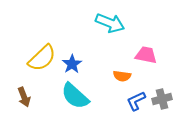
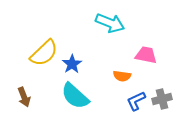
yellow semicircle: moved 2 px right, 5 px up
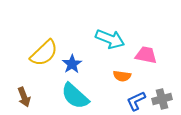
cyan arrow: moved 16 px down
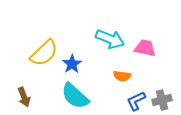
pink trapezoid: moved 1 px left, 7 px up
gray cross: moved 1 px down
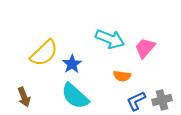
pink trapezoid: rotated 60 degrees counterclockwise
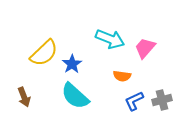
blue L-shape: moved 2 px left
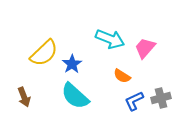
orange semicircle: rotated 24 degrees clockwise
gray cross: moved 1 px left, 2 px up
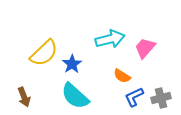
cyan arrow: rotated 36 degrees counterclockwise
blue L-shape: moved 4 px up
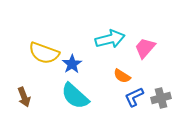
yellow semicircle: rotated 64 degrees clockwise
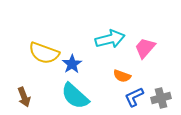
orange semicircle: rotated 12 degrees counterclockwise
